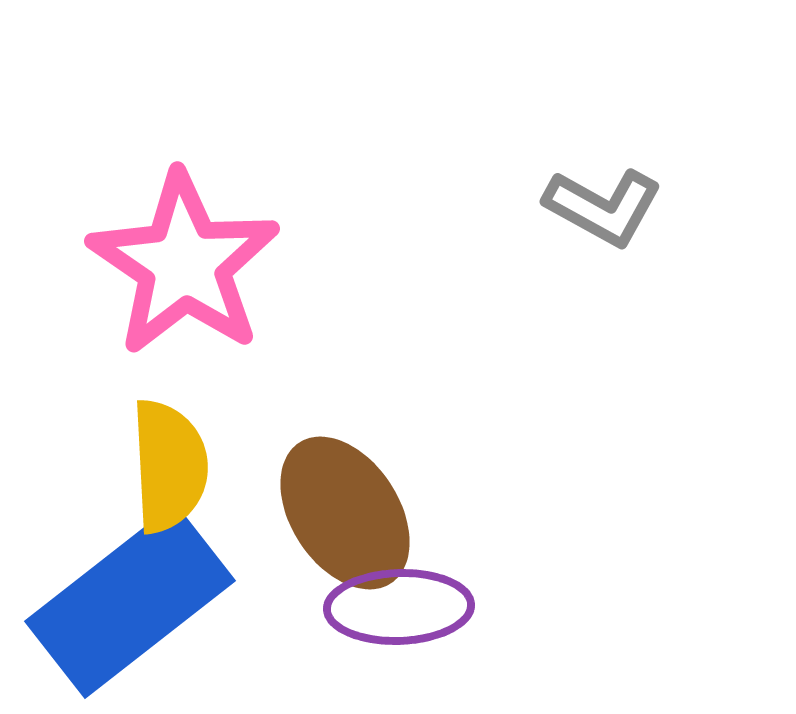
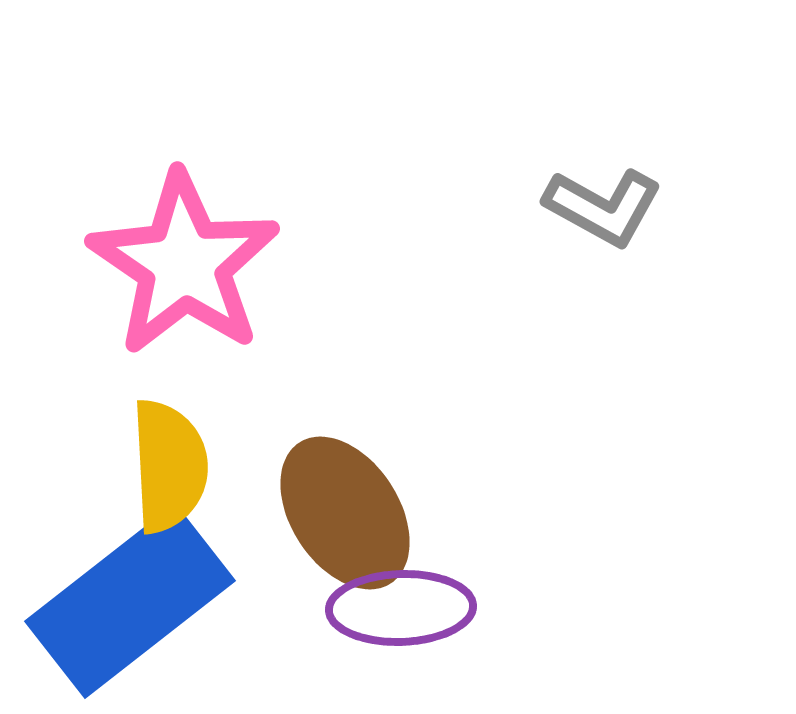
purple ellipse: moved 2 px right, 1 px down
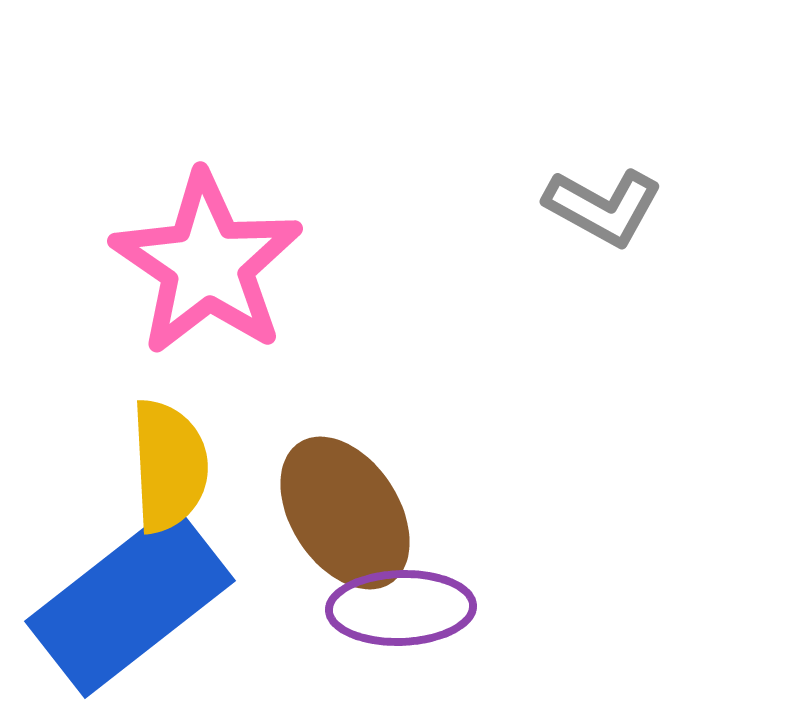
pink star: moved 23 px right
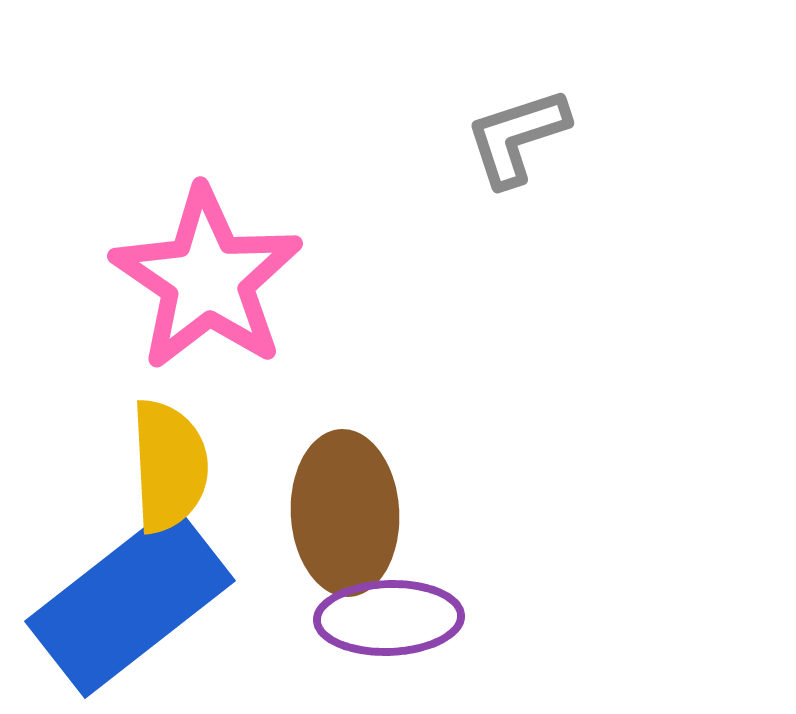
gray L-shape: moved 86 px left, 70 px up; rotated 133 degrees clockwise
pink star: moved 15 px down
brown ellipse: rotated 30 degrees clockwise
purple ellipse: moved 12 px left, 10 px down
